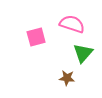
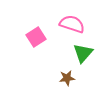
pink square: rotated 18 degrees counterclockwise
brown star: rotated 14 degrees counterclockwise
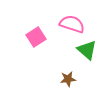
green triangle: moved 4 px right, 3 px up; rotated 30 degrees counterclockwise
brown star: moved 1 px right, 1 px down
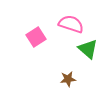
pink semicircle: moved 1 px left
green triangle: moved 1 px right, 1 px up
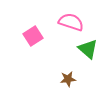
pink semicircle: moved 2 px up
pink square: moved 3 px left, 1 px up
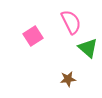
pink semicircle: rotated 45 degrees clockwise
green triangle: moved 1 px up
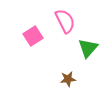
pink semicircle: moved 6 px left, 1 px up
green triangle: rotated 30 degrees clockwise
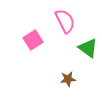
pink square: moved 4 px down
green triangle: rotated 35 degrees counterclockwise
